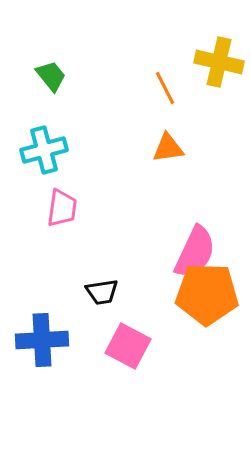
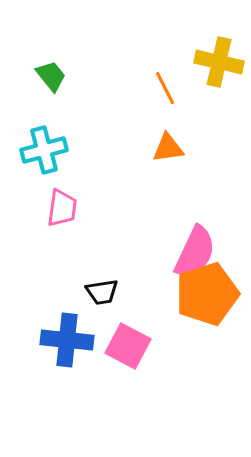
orange pentagon: rotated 20 degrees counterclockwise
blue cross: moved 25 px right; rotated 9 degrees clockwise
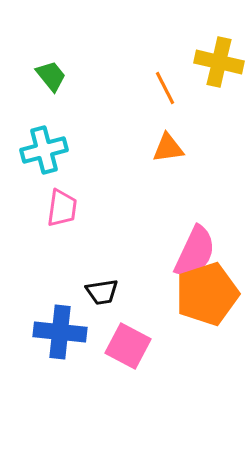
blue cross: moved 7 px left, 8 px up
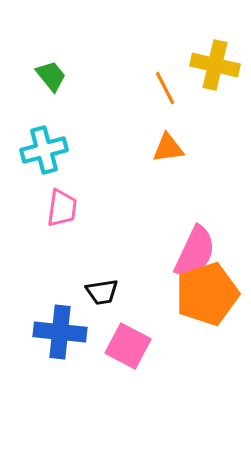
yellow cross: moved 4 px left, 3 px down
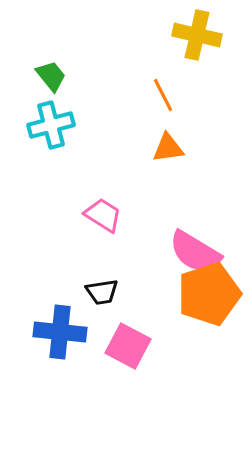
yellow cross: moved 18 px left, 30 px up
orange line: moved 2 px left, 7 px down
cyan cross: moved 7 px right, 25 px up
pink trapezoid: moved 41 px right, 7 px down; rotated 66 degrees counterclockwise
pink semicircle: rotated 96 degrees clockwise
orange pentagon: moved 2 px right
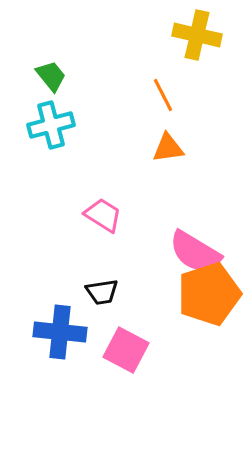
pink square: moved 2 px left, 4 px down
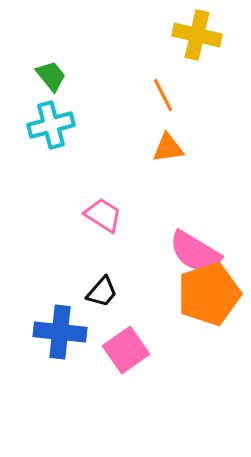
black trapezoid: rotated 40 degrees counterclockwise
pink square: rotated 27 degrees clockwise
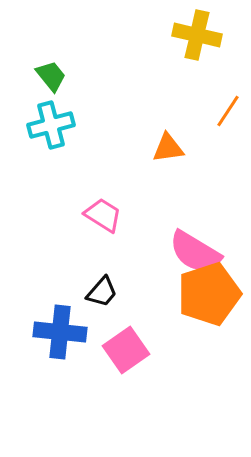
orange line: moved 65 px right, 16 px down; rotated 60 degrees clockwise
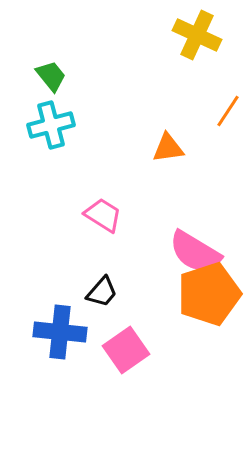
yellow cross: rotated 12 degrees clockwise
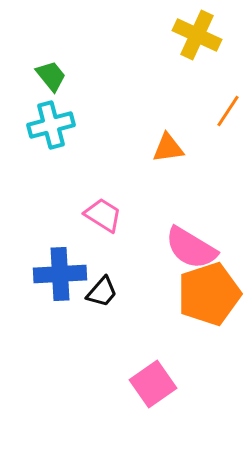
pink semicircle: moved 4 px left, 4 px up
blue cross: moved 58 px up; rotated 9 degrees counterclockwise
pink square: moved 27 px right, 34 px down
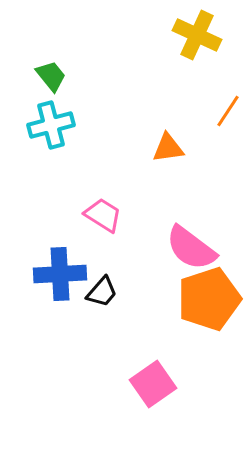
pink semicircle: rotated 6 degrees clockwise
orange pentagon: moved 5 px down
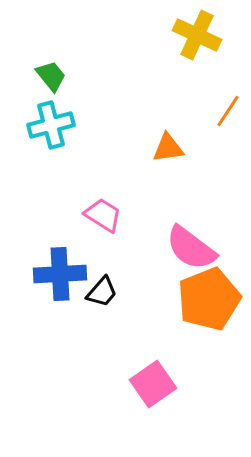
orange pentagon: rotated 4 degrees counterclockwise
